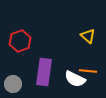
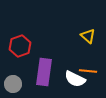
red hexagon: moved 5 px down
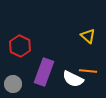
red hexagon: rotated 15 degrees counterclockwise
purple rectangle: rotated 12 degrees clockwise
white semicircle: moved 2 px left
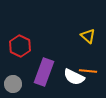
white semicircle: moved 1 px right, 2 px up
